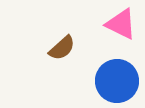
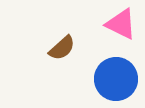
blue circle: moved 1 px left, 2 px up
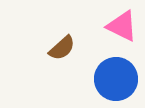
pink triangle: moved 1 px right, 2 px down
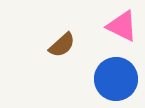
brown semicircle: moved 3 px up
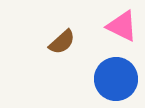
brown semicircle: moved 3 px up
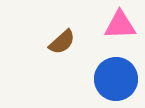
pink triangle: moved 2 px left, 1 px up; rotated 28 degrees counterclockwise
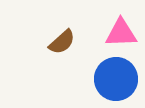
pink triangle: moved 1 px right, 8 px down
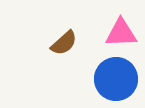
brown semicircle: moved 2 px right, 1 px down
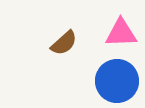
blue circle: moved 1 px right, 2 px down
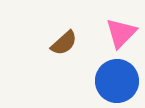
pink triangle: rotated 44 degrees counterclockwise
